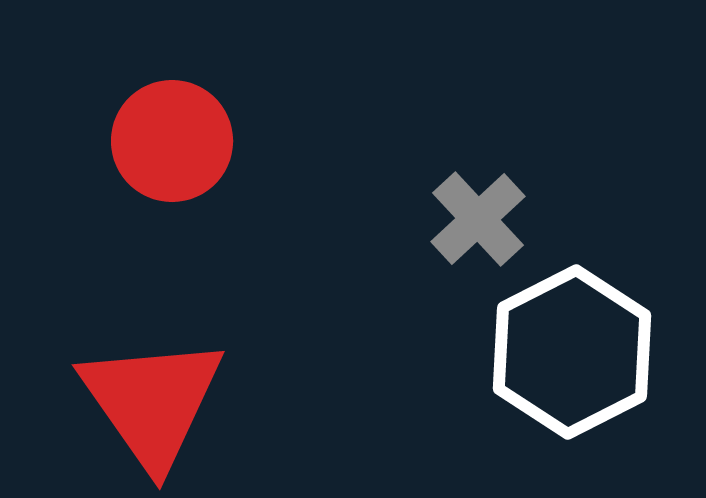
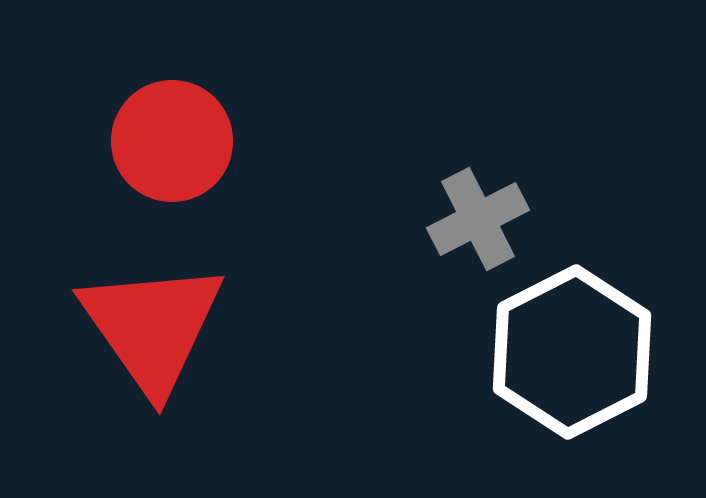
gray cross: rotated 16 degrees clockwise
red triangle: moved 75 px up
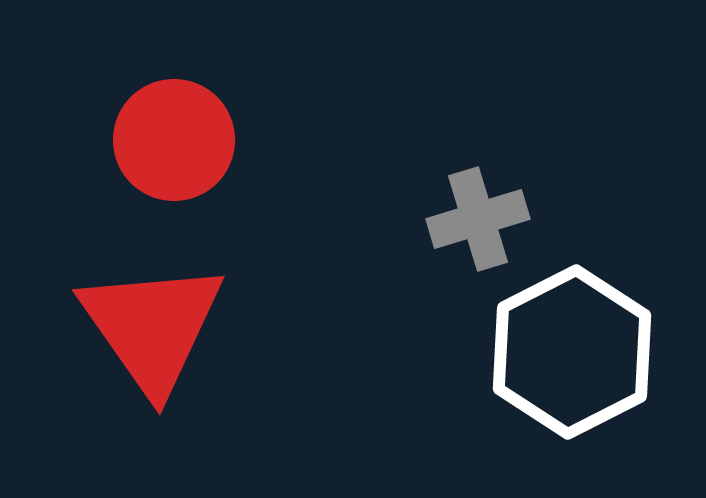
red circle: moved 2 px right, 1 px up
gray cross: rotated 10 degrees clockwise
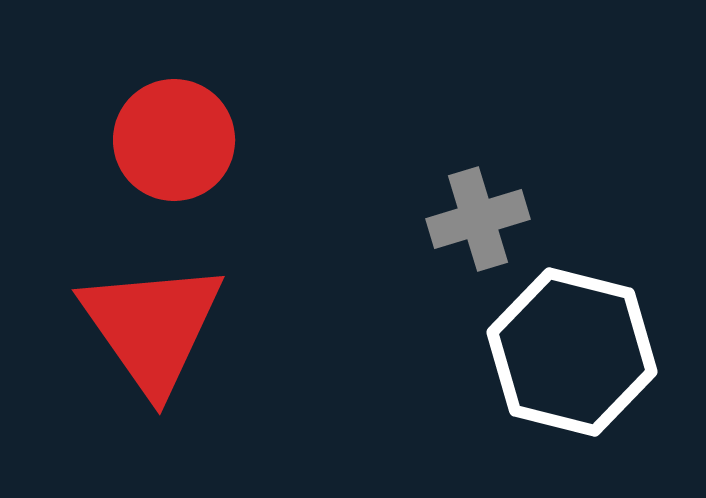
white hexagon: rotated 19 degrees counterclockwise
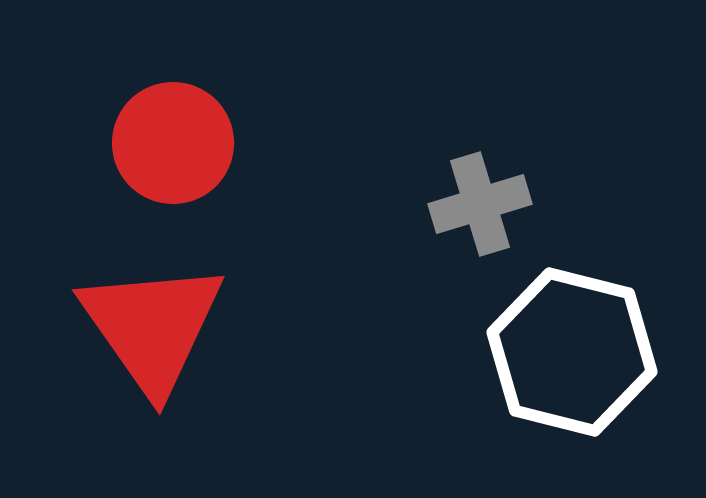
red circle: moved 1 px left, 3 px down
gray cross: moved 2 px right, 15 px up
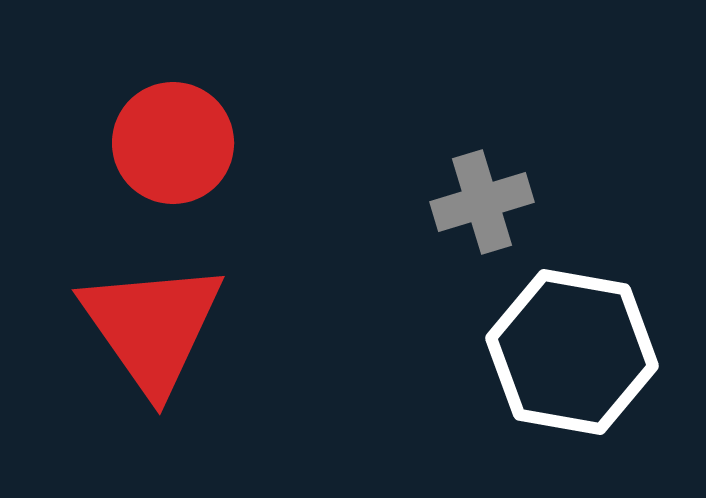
gray cross: moved 2 px right, 2 px up
white hexagon: rotated 4 degrees counterclockwise
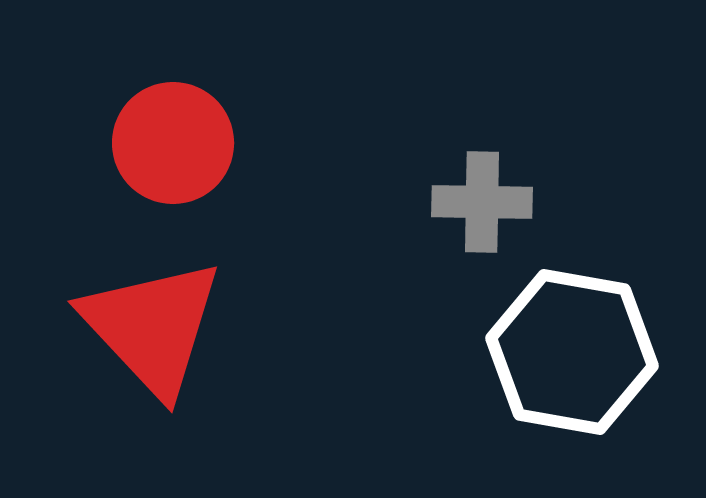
gray cross: rotated 18 degrees clockwise
red triangle: rotated 8 degrees counterclockwise
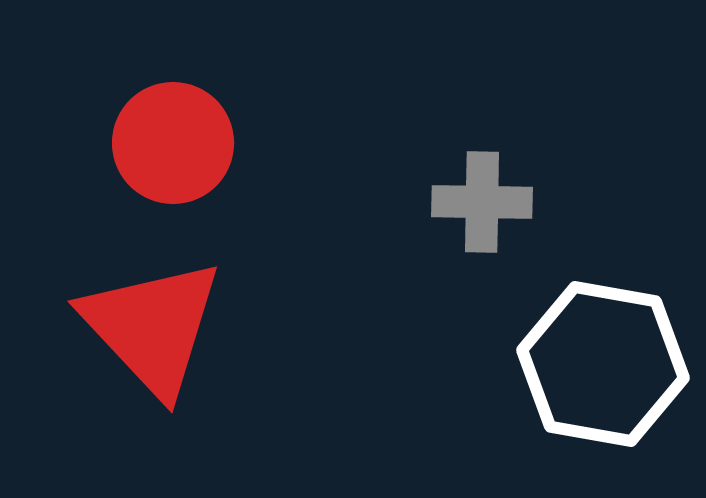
white hexagon: moved 31 px right, 12 px down
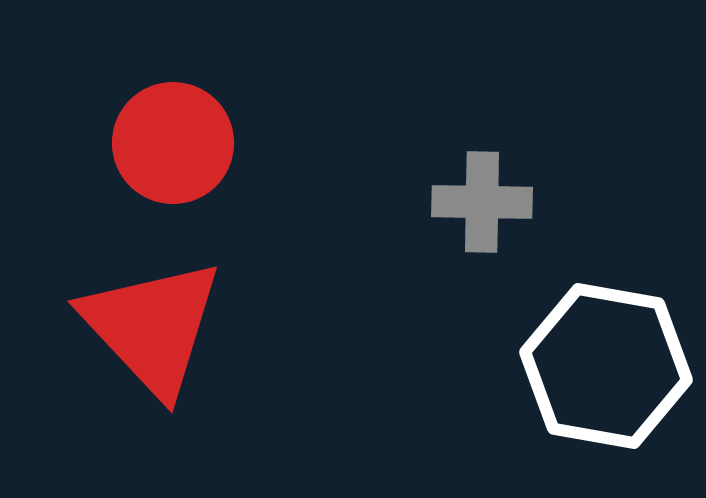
white hexagon: moved 3 px right, 2 px down
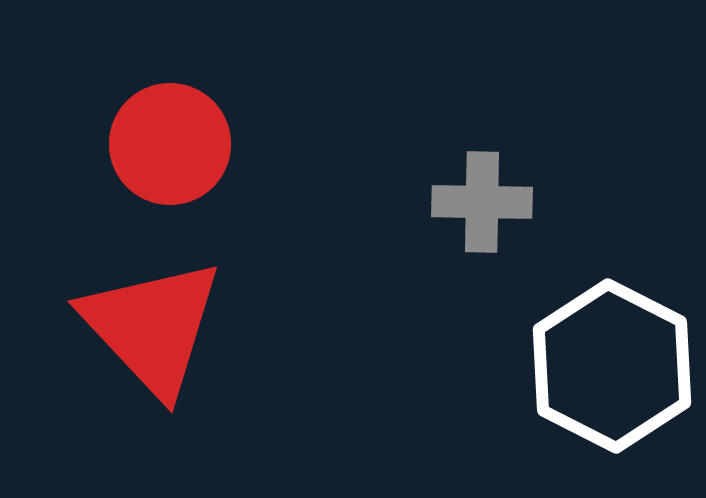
red circle: moved 3 px left, 1 px down
white hexagon: moved 6 px right; rotated 17 degrees clockwise
